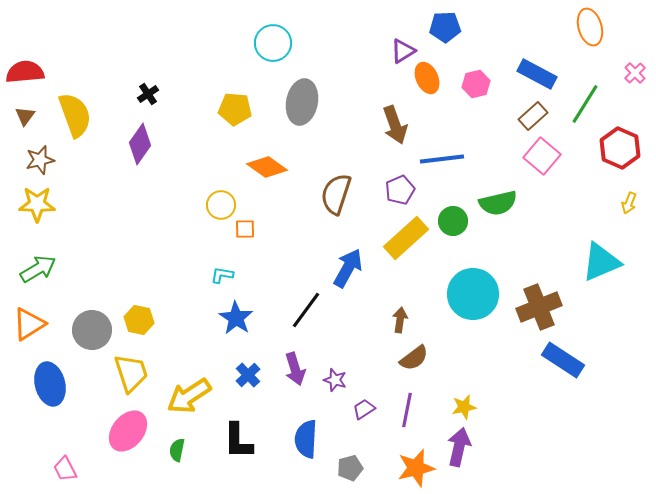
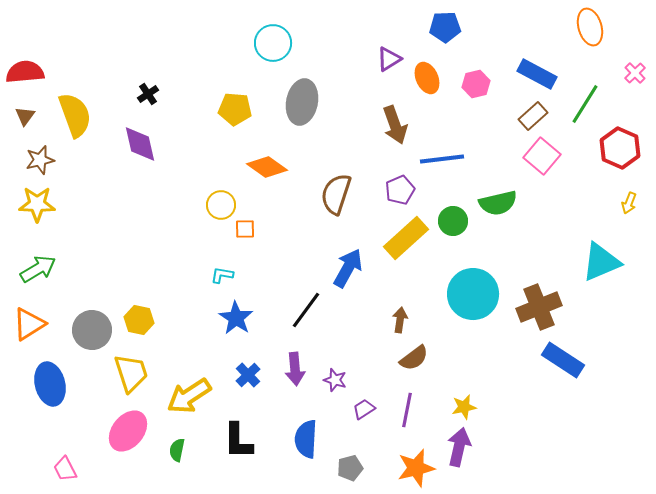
purple triangle at (403, 51): moved 14 px left, 8 px down
purple diamond at (140, 144): rotated 48 degrees counterclockwise
purple arrow at (295, 369): rotated 12 degrees clockwise
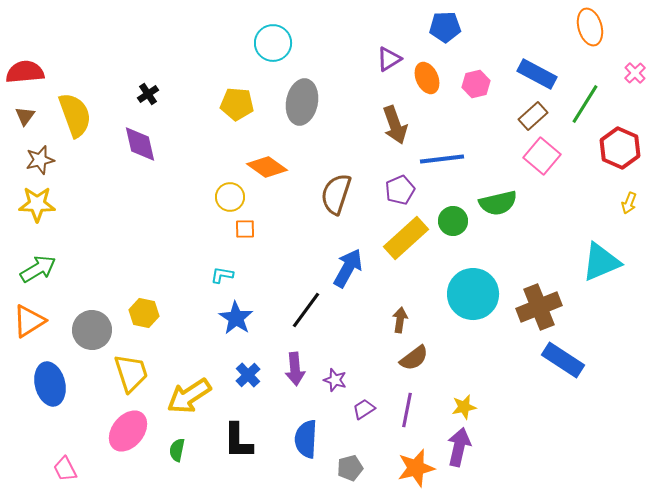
yellow pentagon at (235, 109): moved 2 px right, 5 px up
yellow circle at (221, 205): moved 9 px right, 8 px up
yellow hexagon at (139, 320): moved 5 px right, 7 px up
orange triangle at (29, 324): moved 3 px up
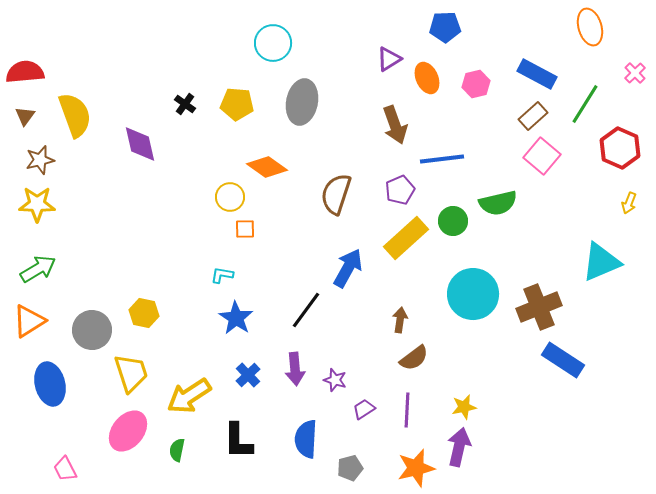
black cross at (148, 94): moved 37 px right, 10 px down; rotated 20 degrees counterclockwise
purple line at (407, 410): rotated 8 degrees counterclockwise
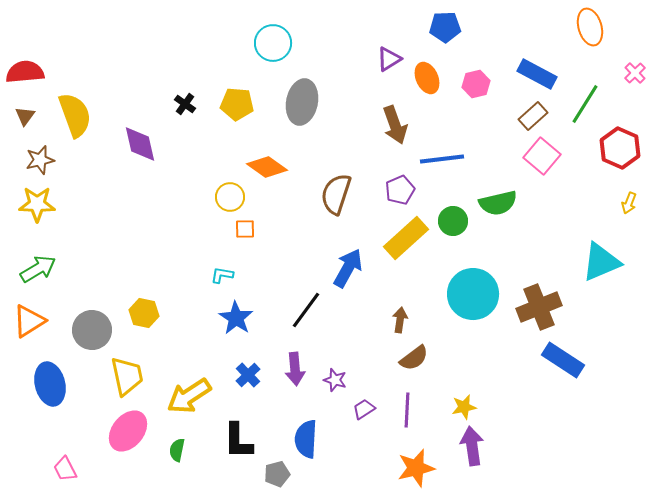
yellow trapezoid at (131, 373): moved 4 px left, 3 px down; rotated 6 degrees clockwise
purple arrow at (459, 447): moved 13 px right, 1 px up; rotated 21 degrees counterclockwise
gray pentagon at (350, 468): moved 73 px left, 6 px down
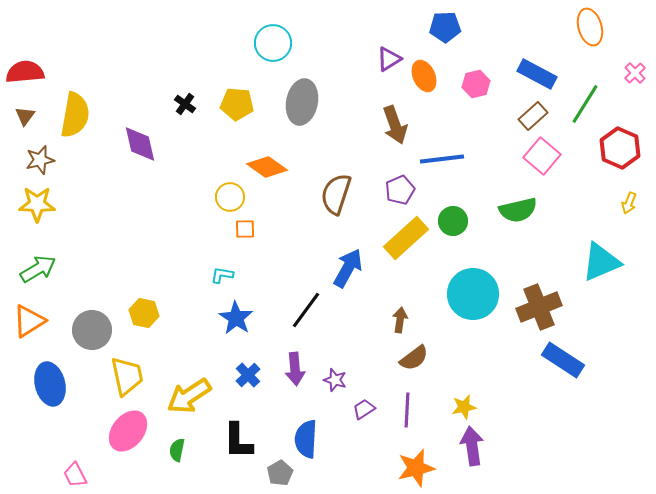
orange ellipse at (427, 78): moved 3 px left, 2 px up
yellow semicircle at (75, 115): rotated 30 degrees clockwise
green semicircle at (498, 203): moved 20 px right, 7 px down
pink trapezoid at (65, 469): moved 10 px right, 6 px down
gray pentagon at (277, 474): moved 3 px right, 1 px up; rotated 15 degrees counterclockwise
